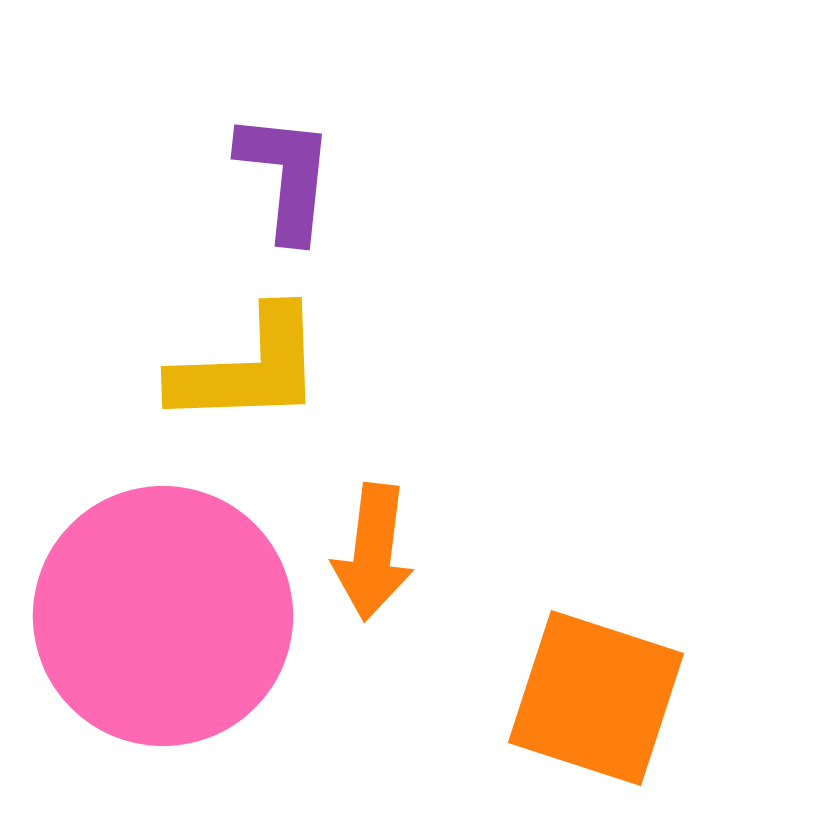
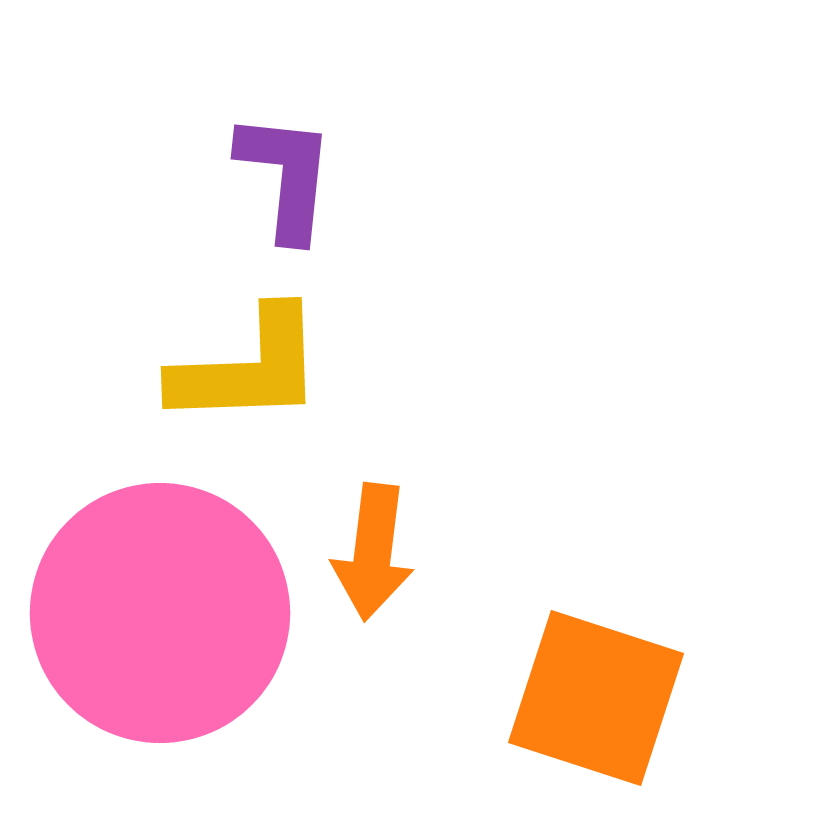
pink circle: moved 3 px left, 3 px up
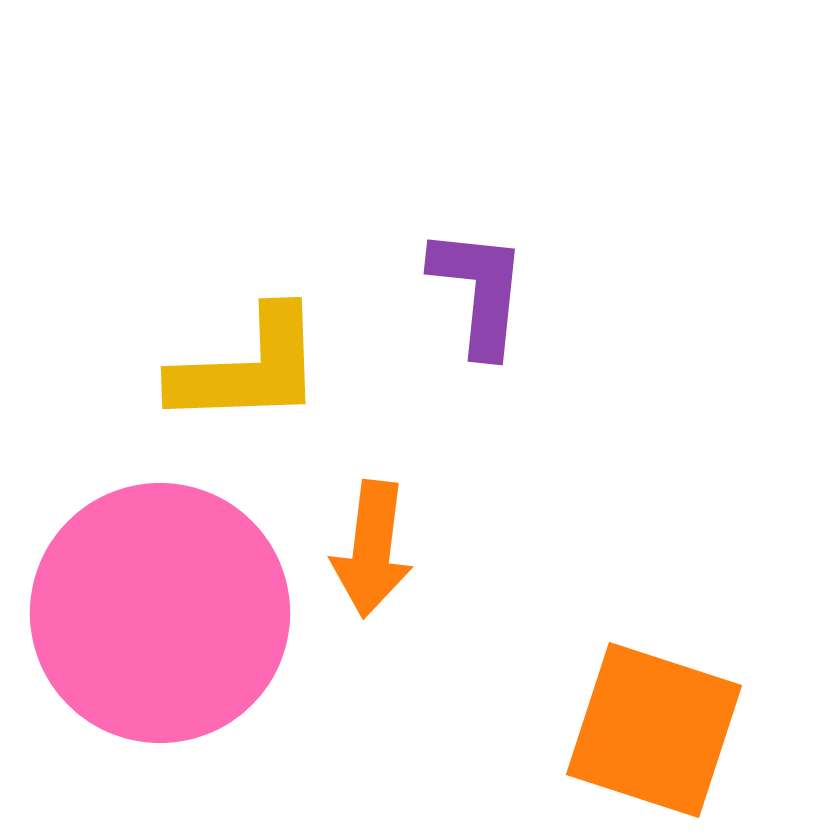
purple L-shape: moved 193 px right, 115 px down
orange arrow: moved 1 px left, 3 px up
orange square: moved 58 px right, 32 px down
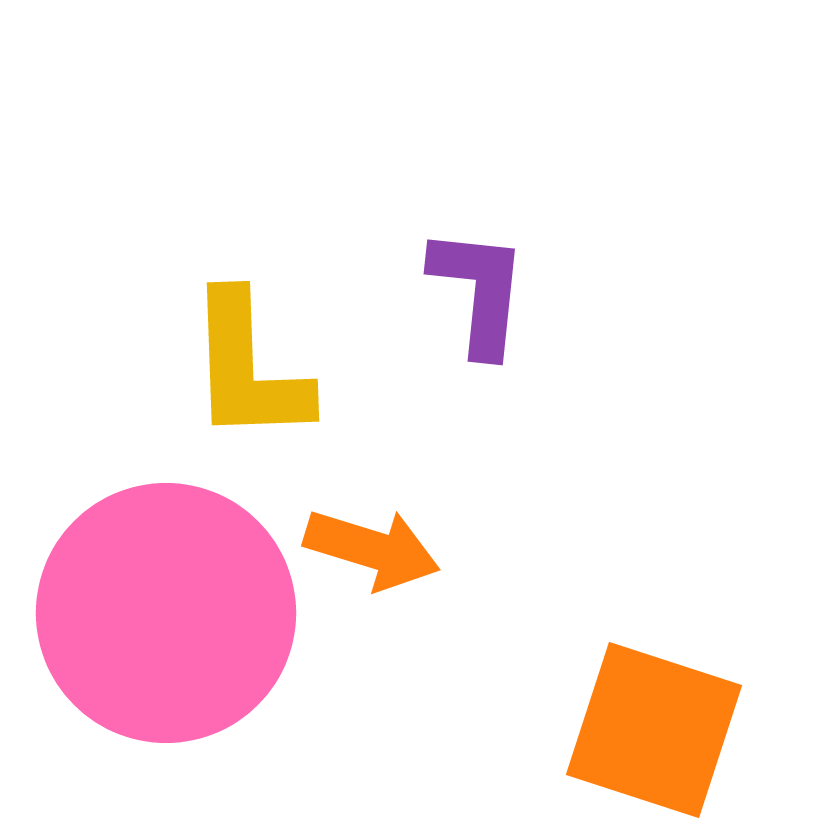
yellow L-shape: rotated 90 degrees clockwise
orange arrow: rotated 80 degrees counterclockwise
pink circle: moved 6 px right
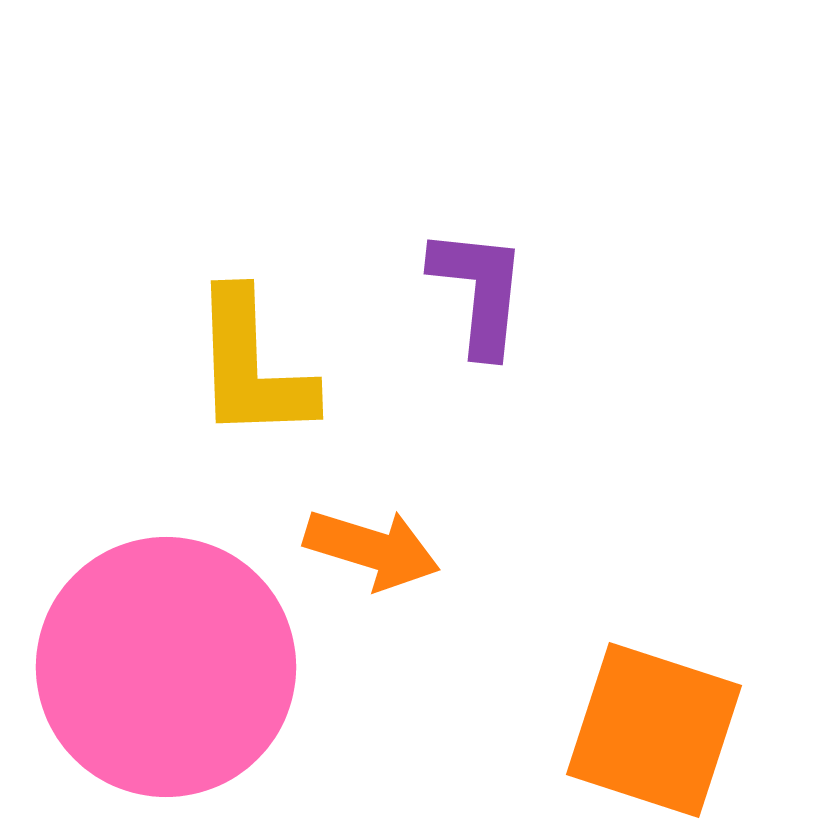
yellow L-shape: moved 4 px right, 2 px up
pink circle: moved 54 px down
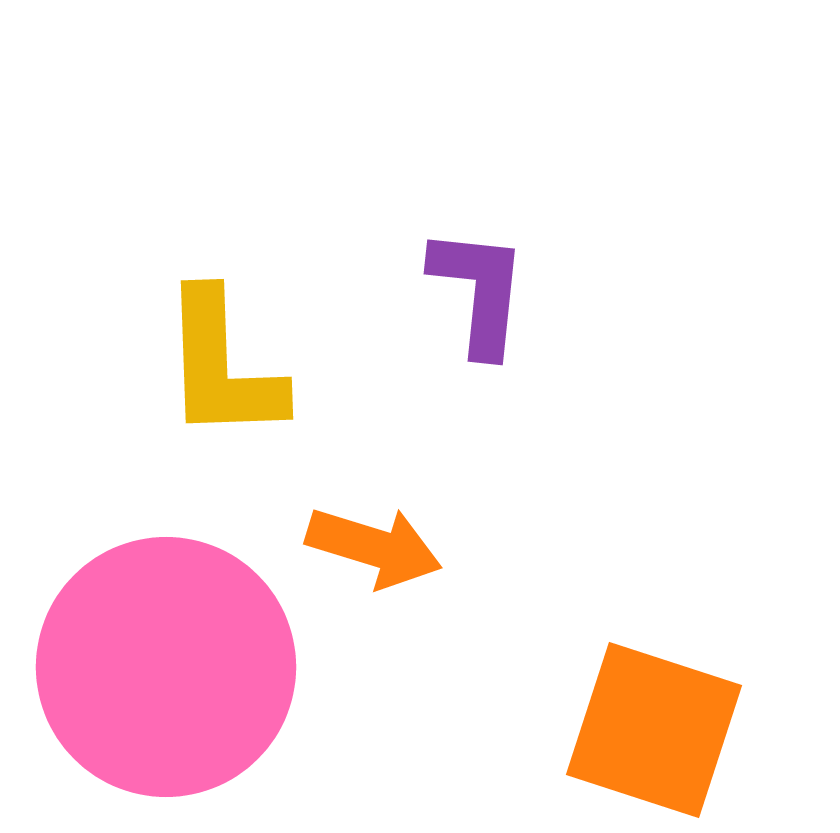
yellow L-shape: moved 30 px left
orange arrow: moved 2 px right, 2 px up
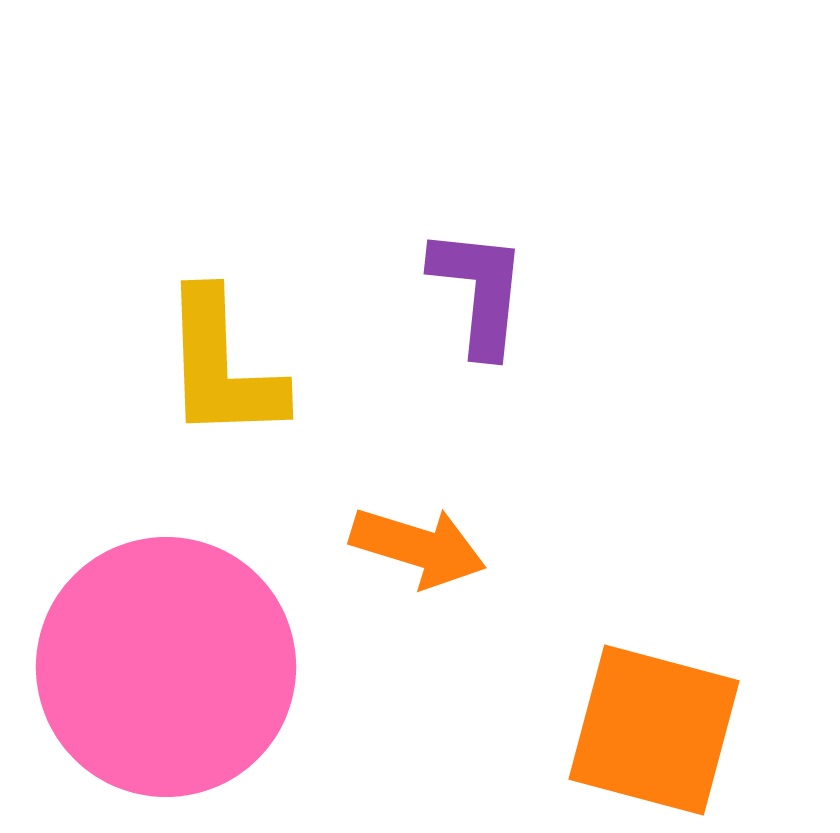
orange arrow: moved 44 px right
orange square: rotated 3 degrees counterclockwise
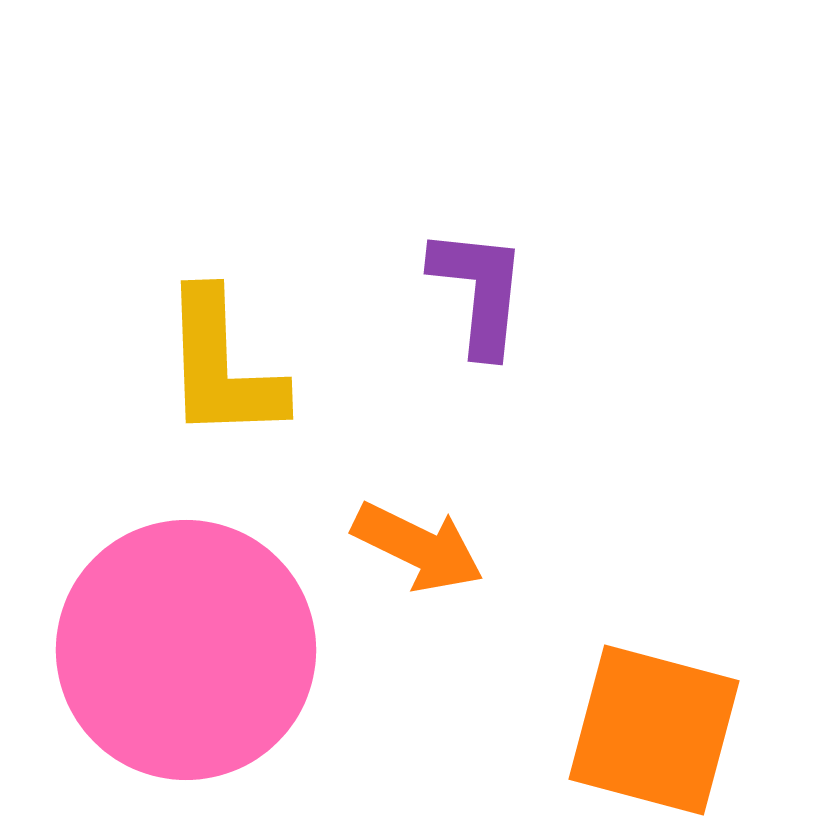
orange arrow: rotated 9 degrees clockwise
pink circle: moved 20 px right, 17 px up
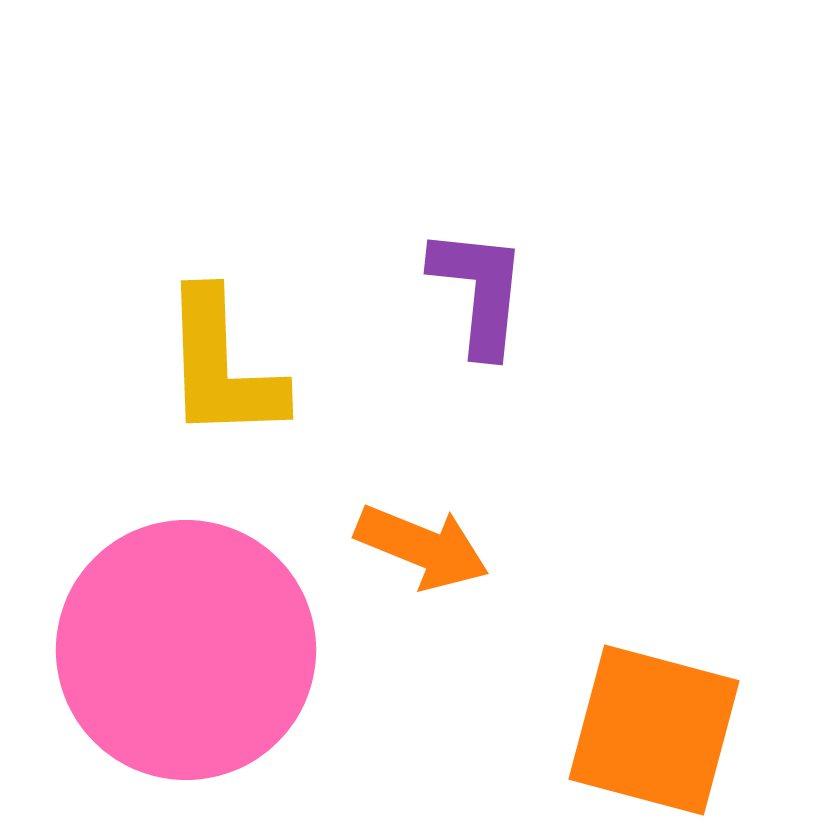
orange arrow: moved 4 px right; rotated 4 degrees counterclockwise
